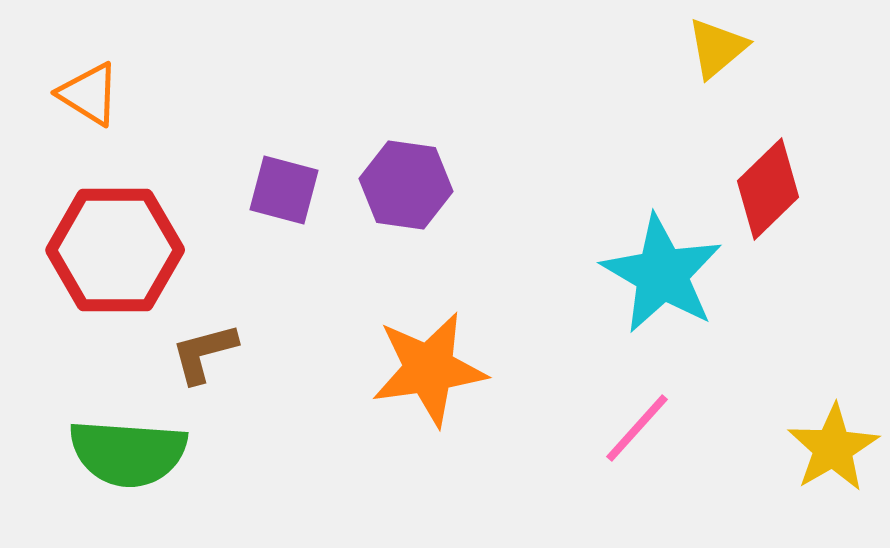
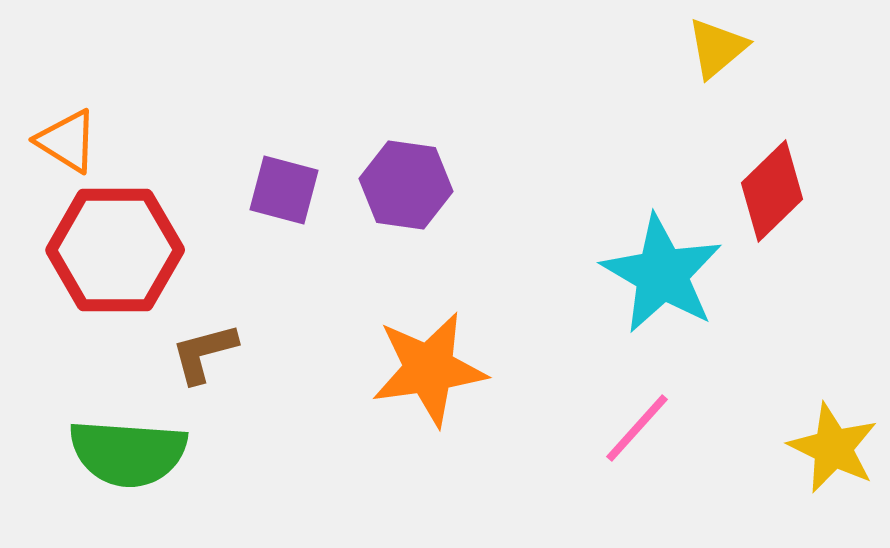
orange triangle: moved 22 px left, 47 px down
red diamond: moved 4 px right, 2 px down
yellow star: rotated 16 degrees counterclockwise
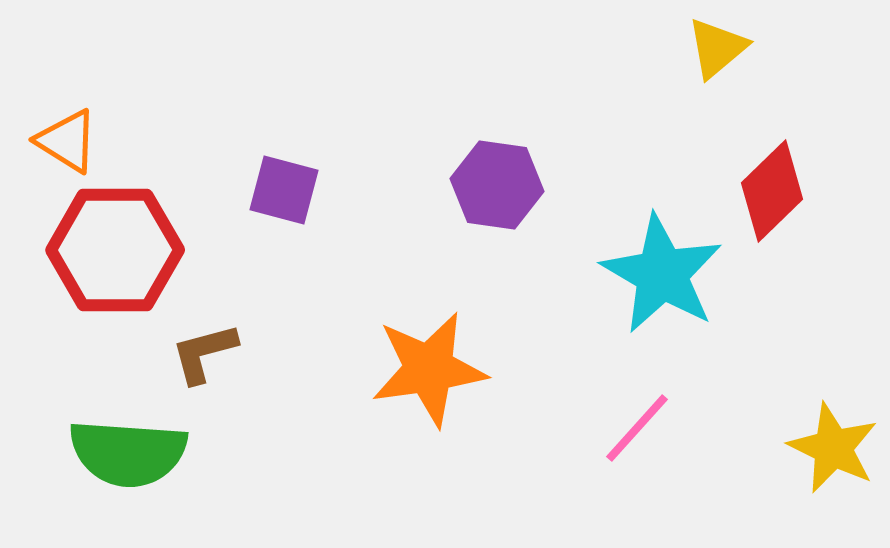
purple hexagon: moved 91 px right
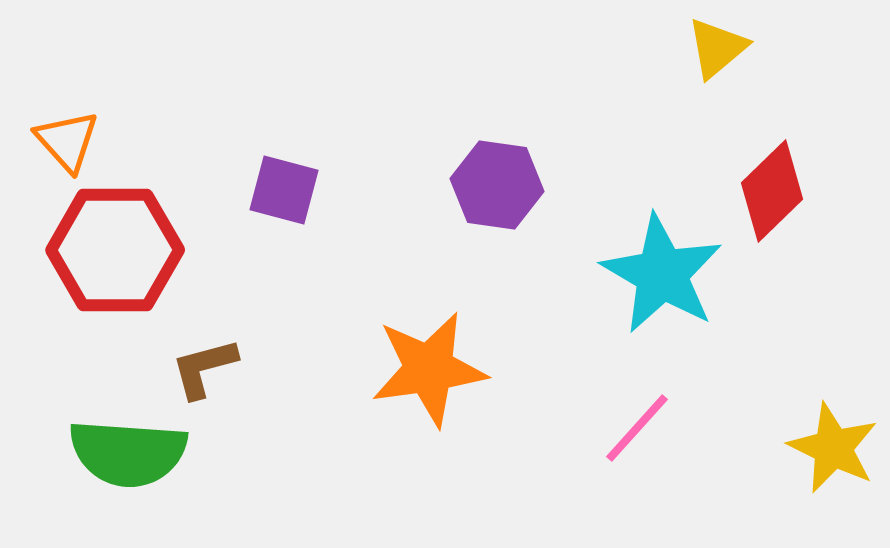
orange triangle: rotated 16 degrees clockwise
brown L-shape: moved 15 px down
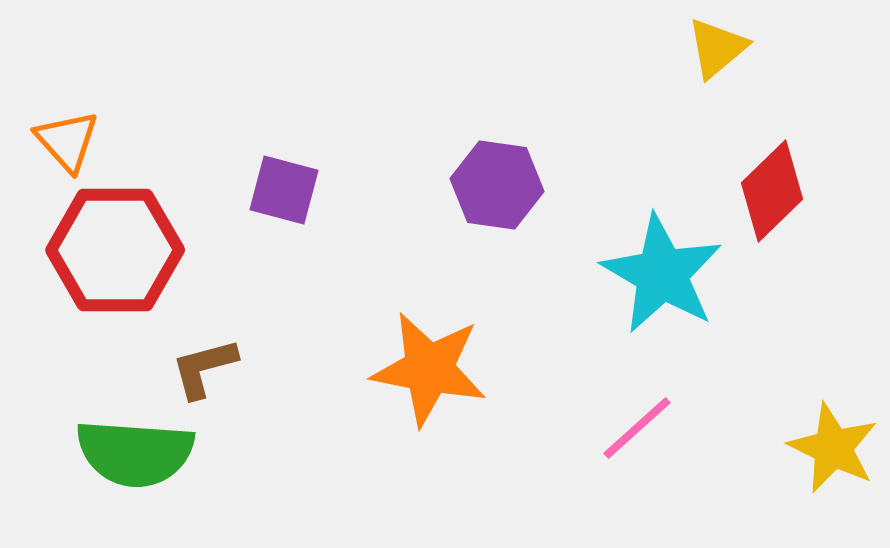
orange star: rotated 19 degrees clockwise
pink line: rotated 6 degrees clockwise
green semicircle: moved 7 px right
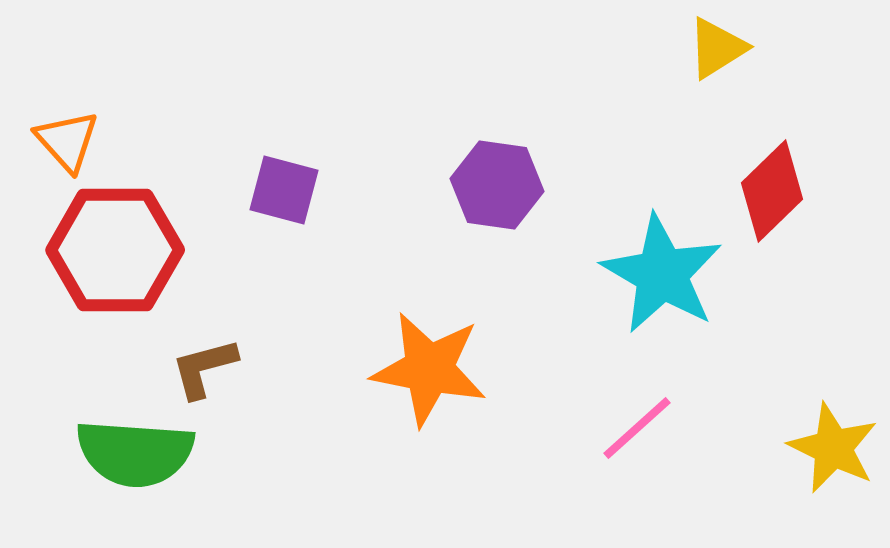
yellow triangle: rotated 8 degrees clockwise
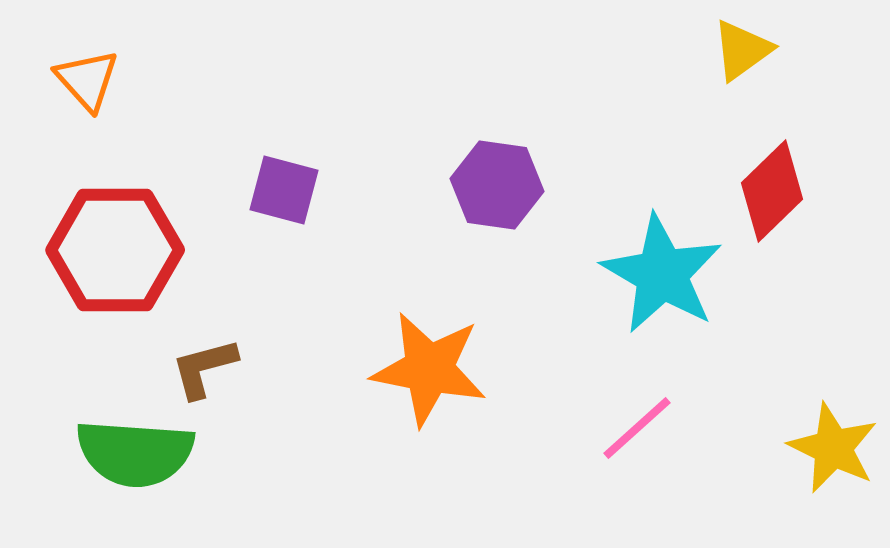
yellow triangle: moved 25 px right, 2 px down; rotated 4 degrees counterclockwise
orange triangle: moved 20 px right, 61 px up
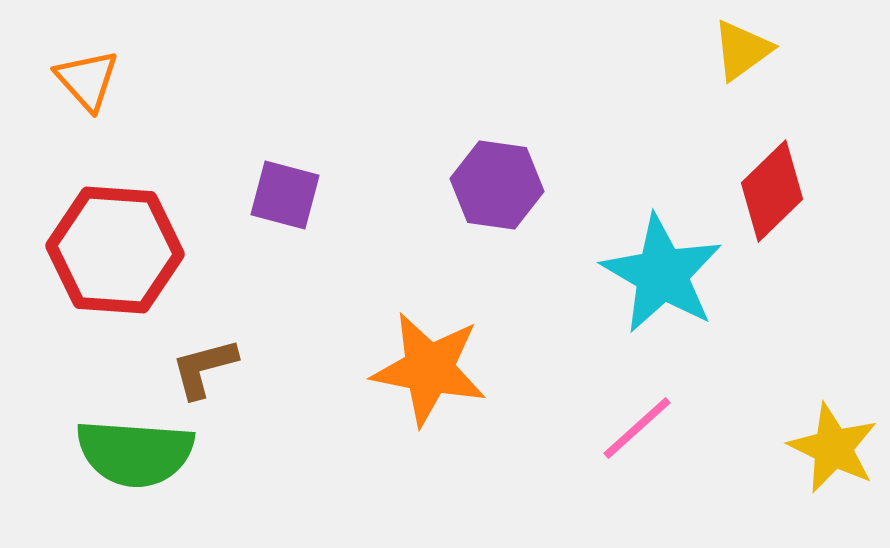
purple square: moved 1 px right, 5 px down
red hexagon: rotated 4 degrees clockwise
